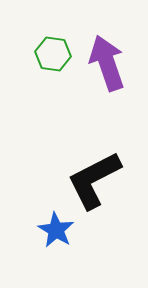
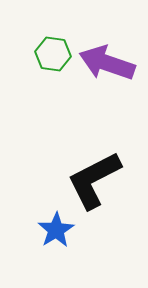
purple arrow: rotated 52 degrees counterclockwise
blue star: rotated 9 degrees clockwise
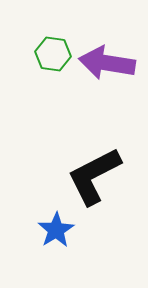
purple arrow: rotated 10 degrees counterclockwise
black L-shape: moved 4 px up
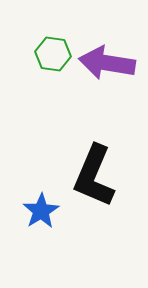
black L-shape: rotated 40 degrees counterclockwise
blue star: moved 15 px left, 19 px up
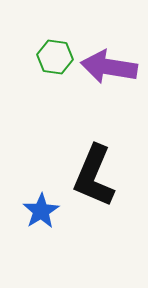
green hexagon: moved 2 px right, 3 px down
purple arrow: moved 2 px right, 4 px down
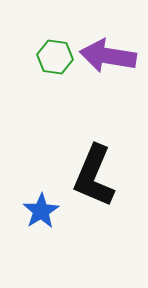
purple arrow: moved 1 px left, 11 px up
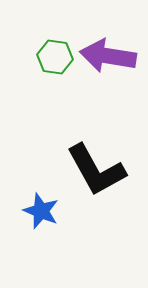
black L-shape: moved 2 px right, 6 px up; rotated 52 degrees counterclockwise
blue star: rotated 18 degrees counterclockwise
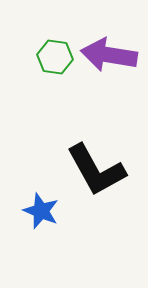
purple arrow: moved 1 px right, 1 px up
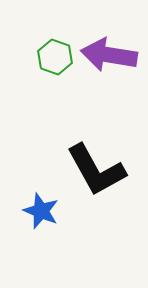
green hexagon: rotated 12 degrees clockwise
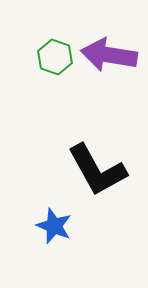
black L-shape: moved 1 px right
blue star: moved 13 px right, 15 px down
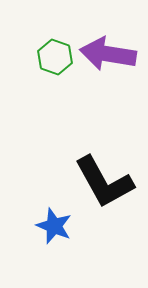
purple arrow: moved 1 px left, 1 px up
black L-shape: moved 7 px right, 12 px down
